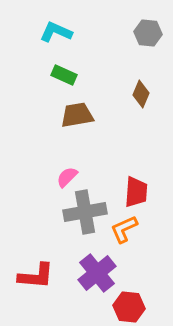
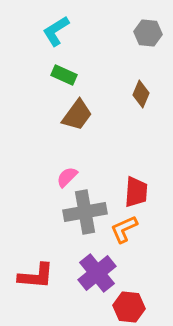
cyan L-shape: moved 1 px up; rotated 56 degrees counterclockwise
brown trapezoid: rotated 136 degrees clockwise
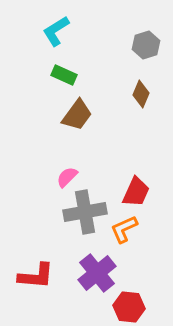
gray hexagon: moved 2 px left, 12 px down; rotated 24 degrees counterclockwise
red trapezoid: rotated 20 degrees clockwise
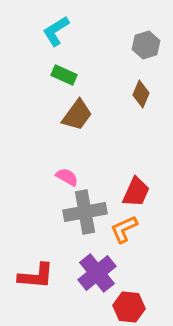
pink semicircle: rotated 75 degrees clockwise
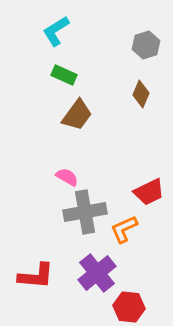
red trapezoid: moved 13 px right; rotated 40 degrees clockwise
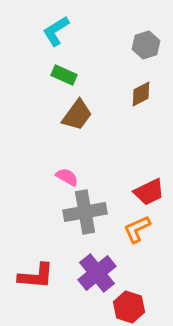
brown diamond: rotated 40 degrees clockwise
orange L-shape: moved 13 px right
red hexagon: rotated 12 degrees clockwise
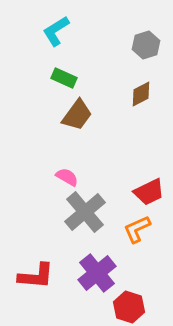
green rectangle: moved 3 px down
gray cross: rotated 30 degrees counterclockwise
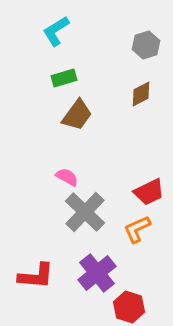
green rectangle: rotated 40 degrees counterclockwise
gray cross: rotated 6 degrees counterclockwise
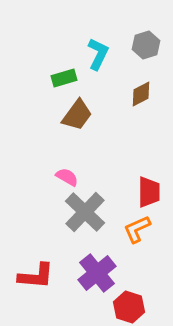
cyan L-shape: moved 42 px right, 23 px down; rotated 148 degrees clockwise
red trapezoid: rotated 64 degrees counterclockwise
